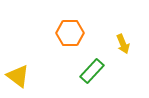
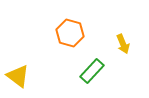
orange hexagon: rotated 16 degrees clockwise
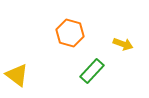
yellow arrow: rotated 48 degrees counterclockwise
yellow triangle: moved 1 px left, 1 px up
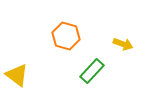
orange hexagon: moved 4 px left, 3 px down
